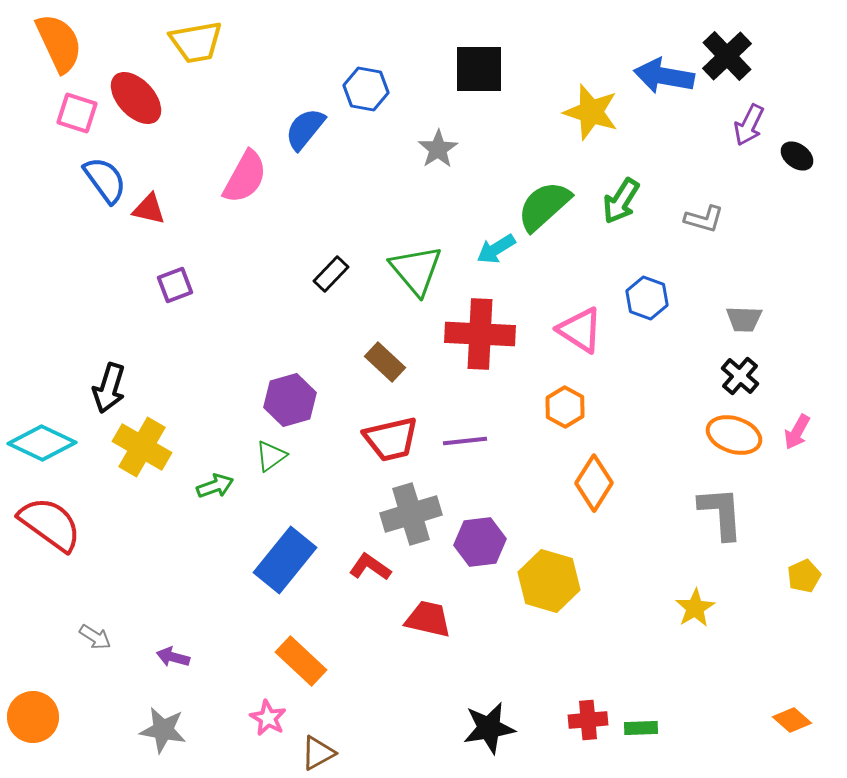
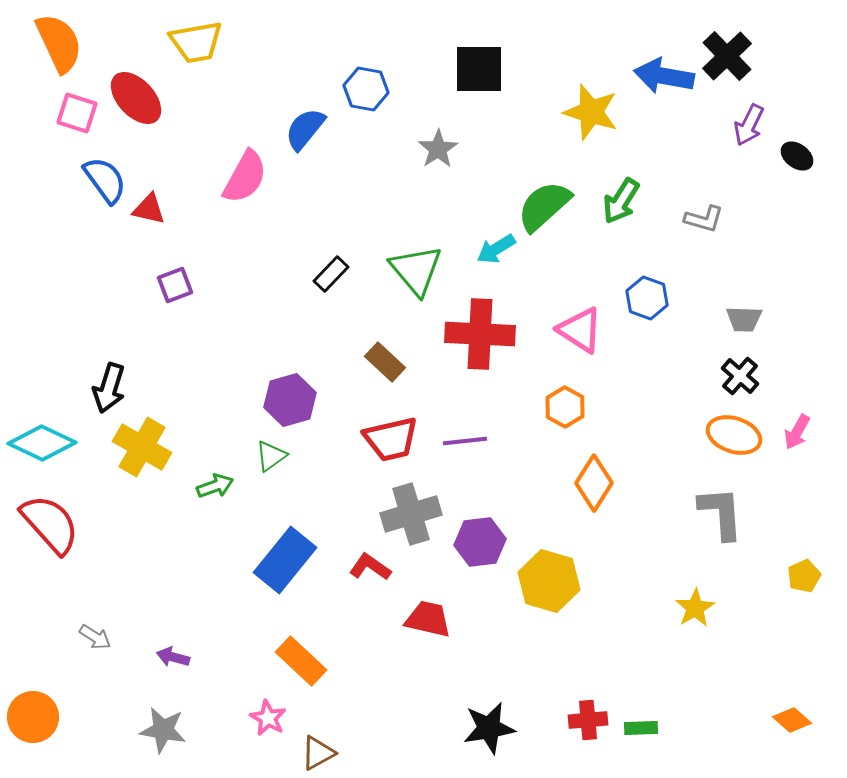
red semicircle at (50, 524): rotated 12 degrees clockwise
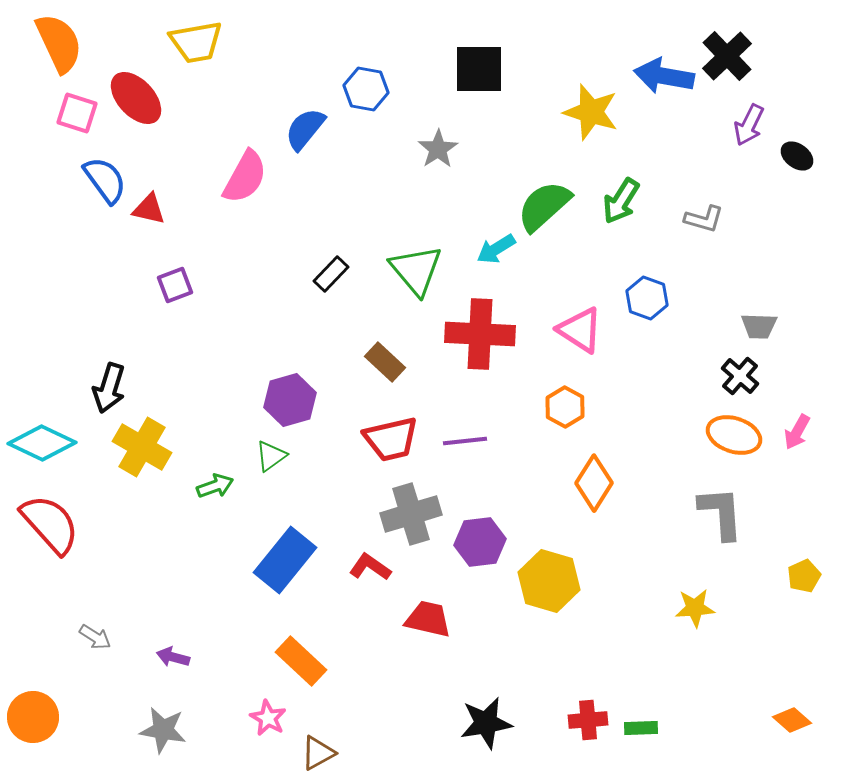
gray trapezoid at (744, 319): moved 15 px right, 7 px down
yellow star at (695, 608): rotated 27 degrees clockwise
black star at (489, 728): moved 3 px left, 5 px up
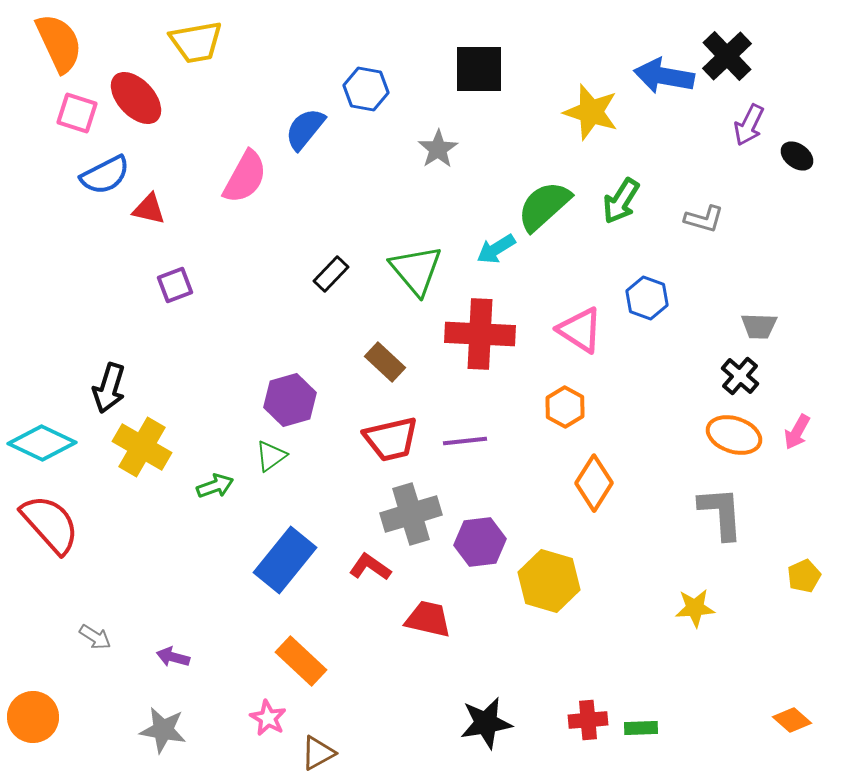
blue semicircle at (105, 180): moved 5 px up; rotated 99 degrees clockwise
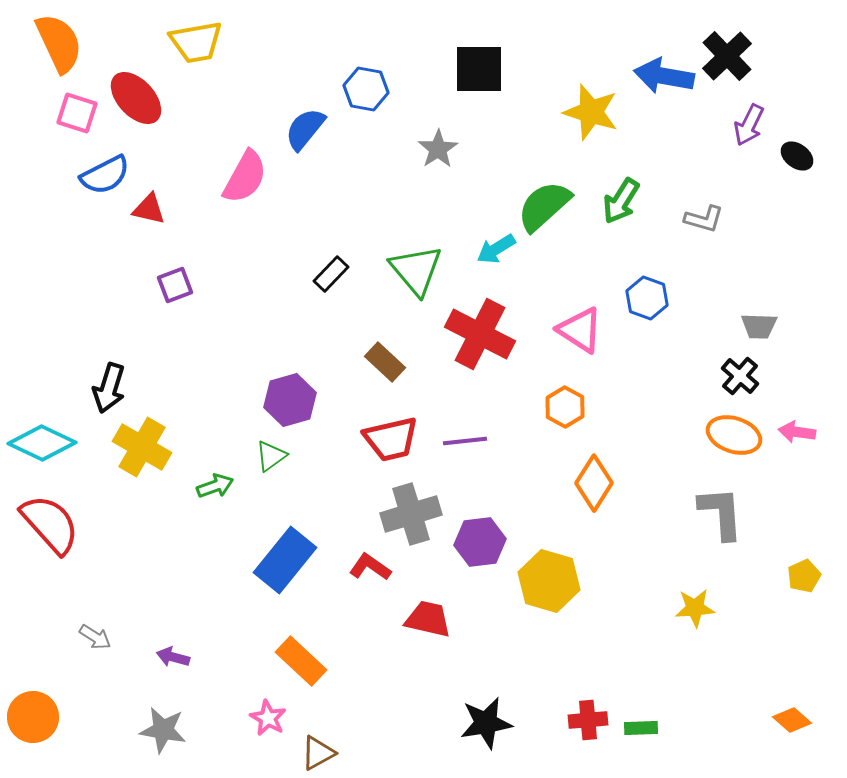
red cross at (480, 334): rotated 24 degrees clockwise
pink arrow at (797, 432): rotated 69 degrees clockwise
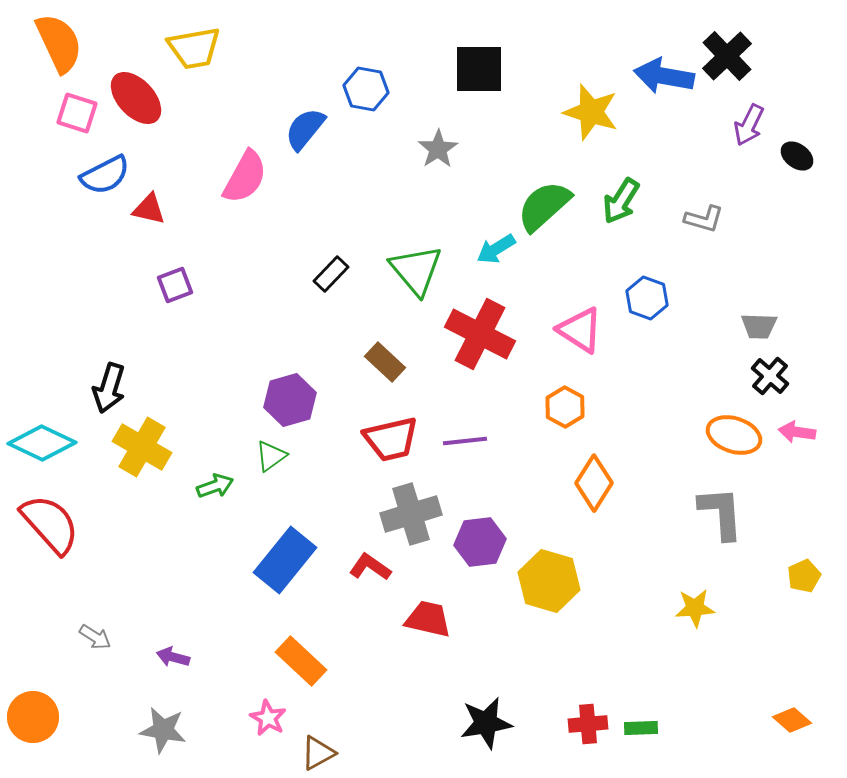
yellow trapezoid at (196, 42): moved 2 px left, 6 px down
black cross at (740, 376): moved 30 px right
red cross at (588, 720): moved 4 px down
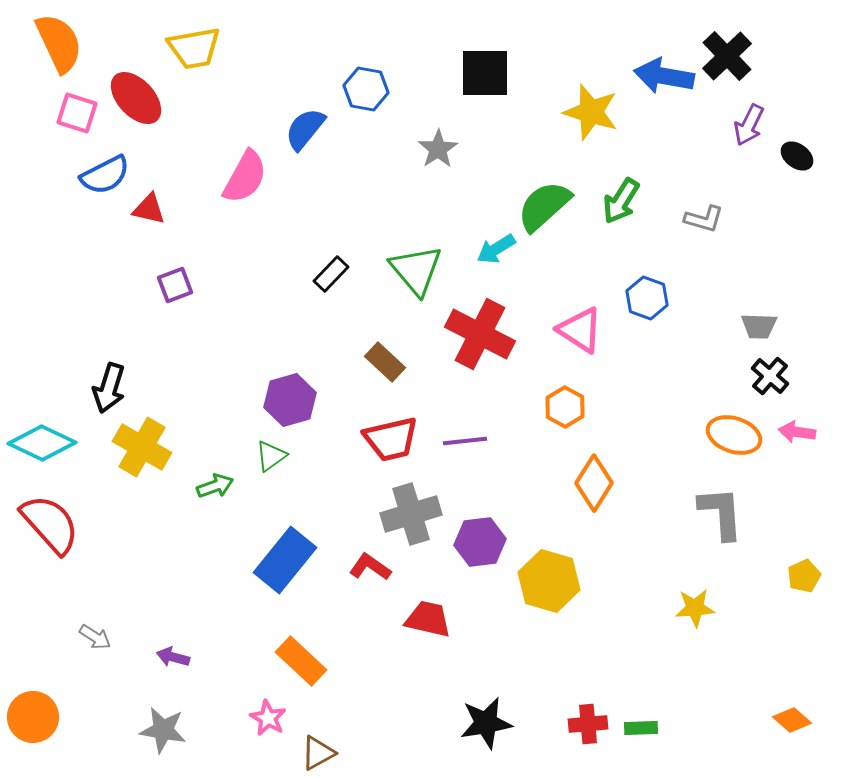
black square at (479, 69): moved 6 px right, 4 px down
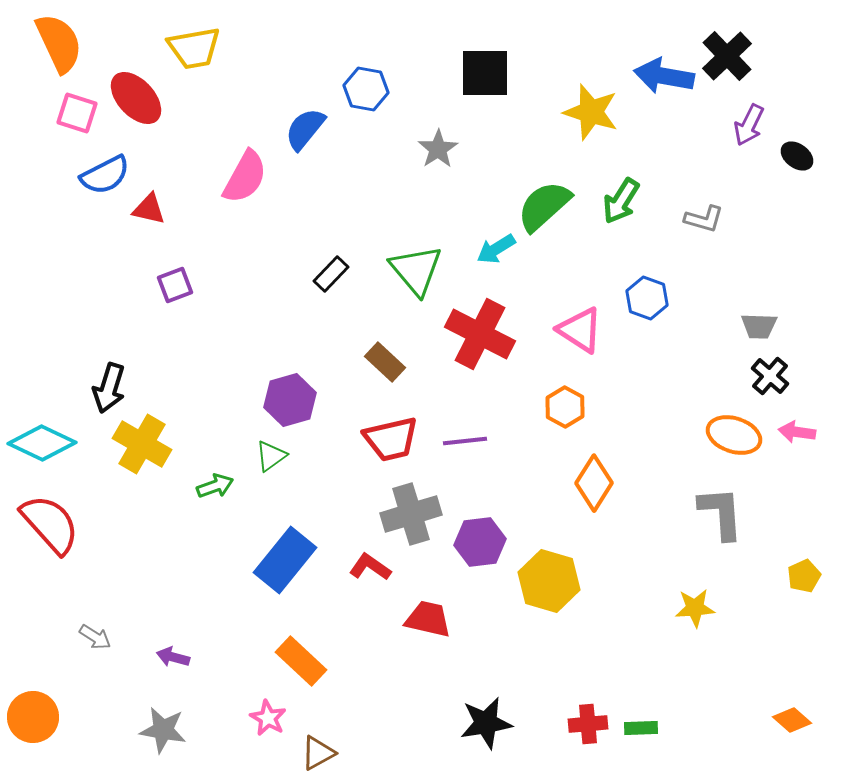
yellow cross at (142, 447): moved 3 px up
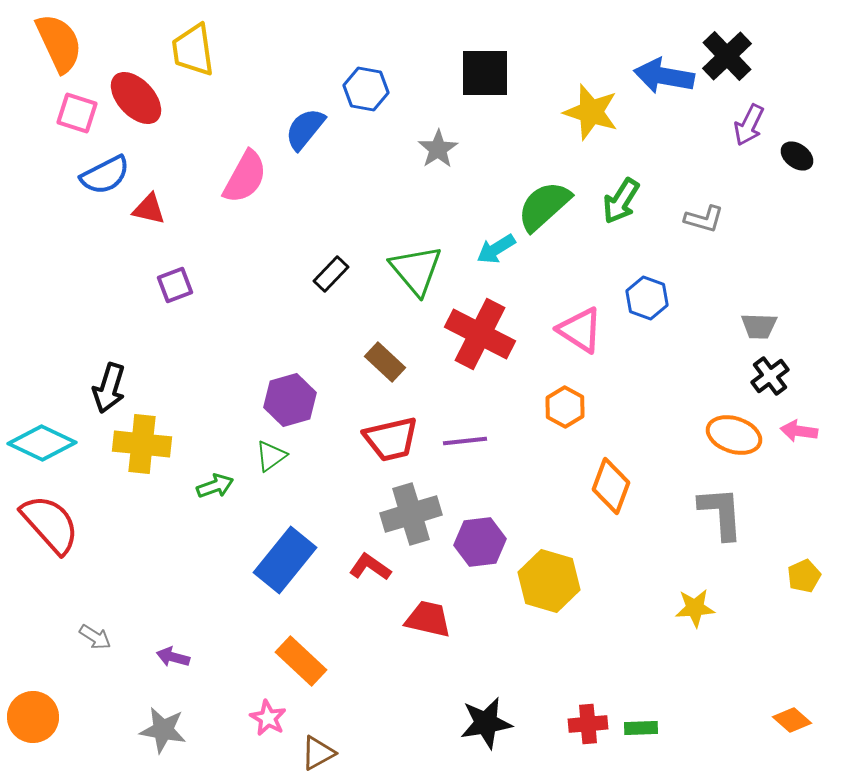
yellow trapezoid at (194, 48): moved 1 px left, 2 px down; rotated 92 degrees clockwise
black cross at (770, 376): rotated 12 degrees clockwise
pink arrow at (797, 432): moved 2 px right, 1 px up
yellow cross at (142, 444): rotated 24 degrees counterclockwise
orange diamond at (594, 483): moved 17 px right, 3 px down; rotated 12 degrees counterclockwise
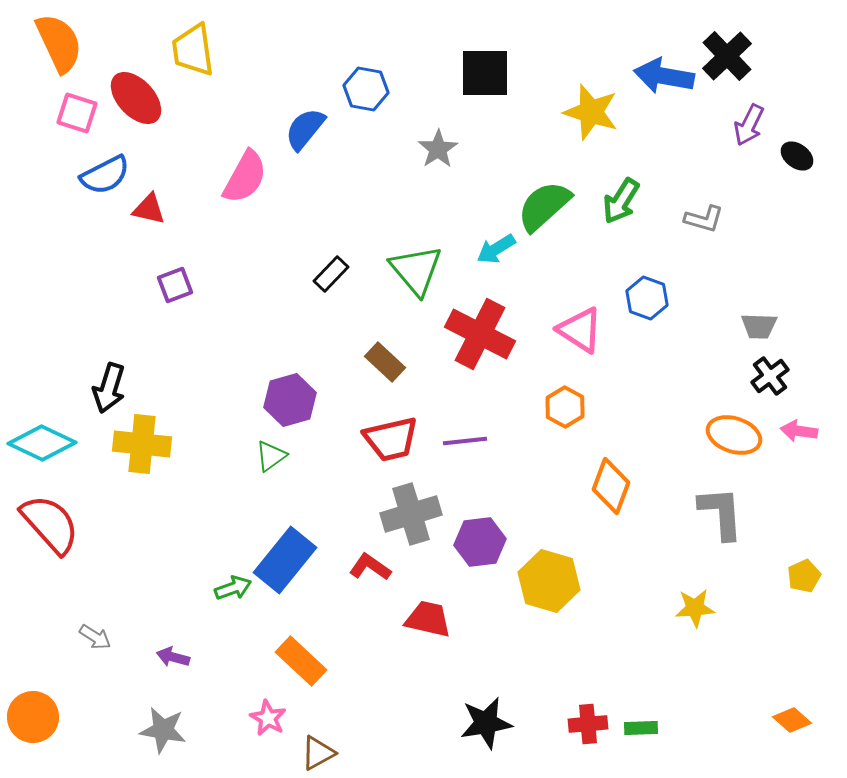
green arrow at (215, 486): moved 18 px right, 102 px down
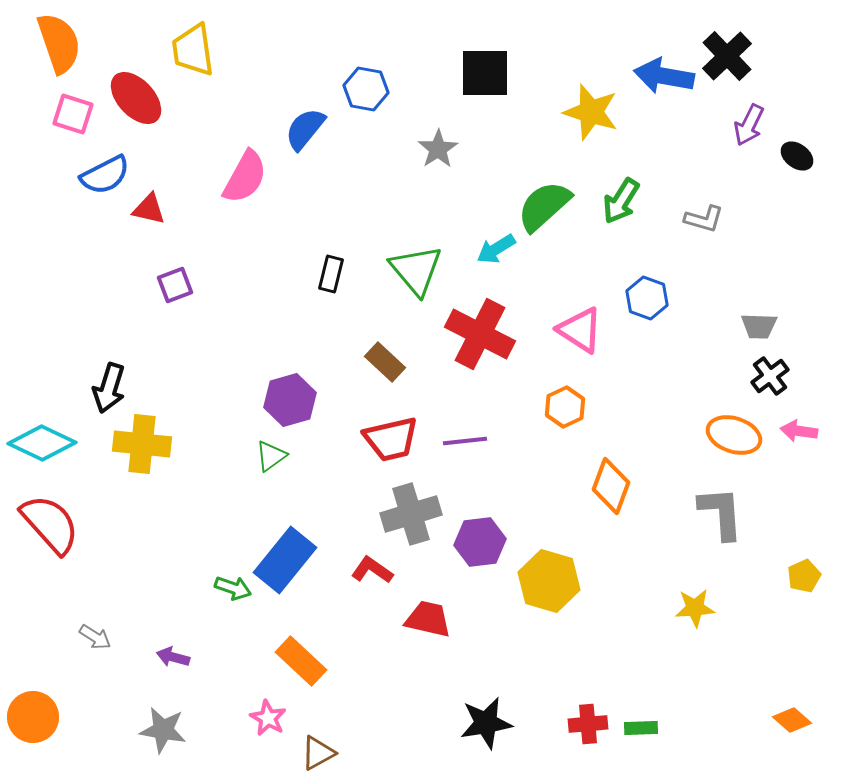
orange semicircle at (59, 43): rotated 6 degrees clockwise
pink square at (77, 113): moved 4 px left, 1 px down
black rectangle at (331, 274): rotated 30 degrees counterclockwise
orange hexagon at (565, 407): rotated 6 degrees clockwise
red L-shape at (370, 567): moved 2 px right, 3 px down
green arrow at (233, 588): rotated 39 degrees clockwise
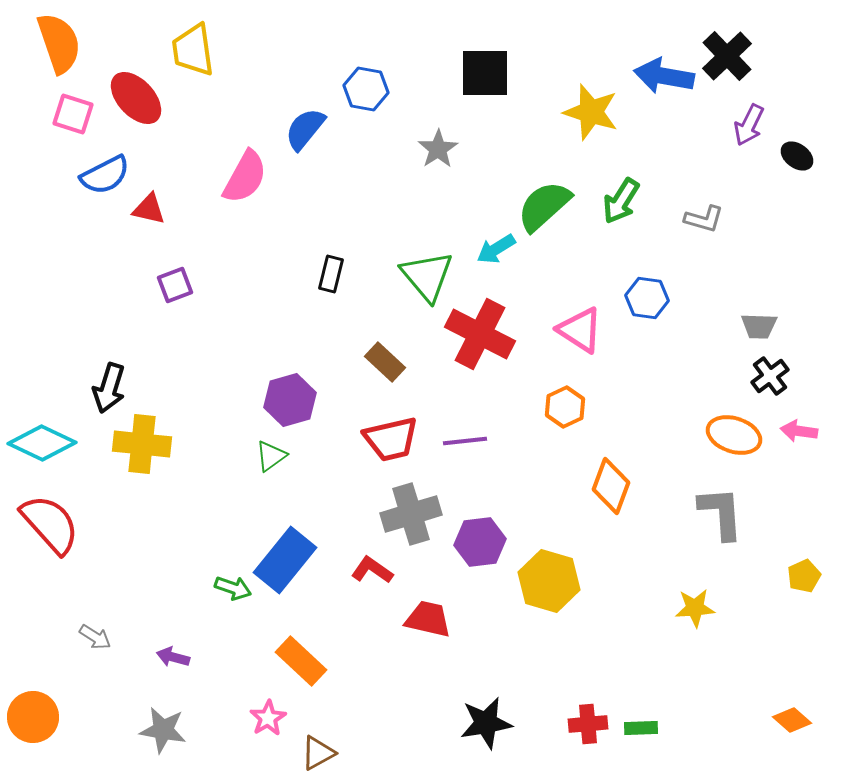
green triangle at (416, 270): moved 11 px right, 6 px down
blue hexagon at (647, 298): rotated 12 degrees counterclockwise
pink star at (268, 718): rotated 12 degrees clockwise
